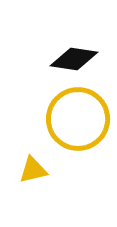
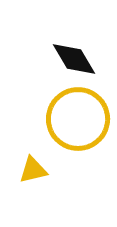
black diamond: rotated 51 degrees clockwise
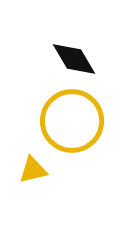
yellow circle: moved 6 px left, 2 px down
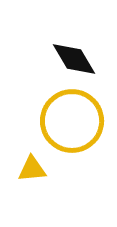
yellow triangle: moved 1 px left, 1 px up; rotated 8 degrees clockwise
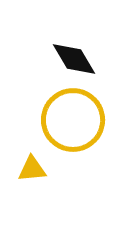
yellow circle: moved 1 px right, 1 px up
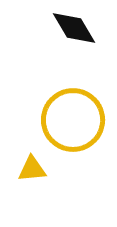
black diamond: moved 31 px up
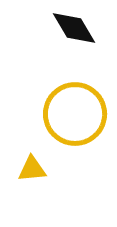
yellow circle: moved 2 px right, 6 px up
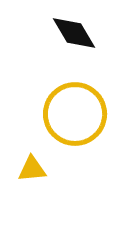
black diamond: moved 5 px down
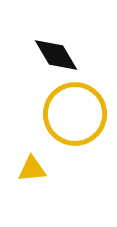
black diamond: moved 18 px left, 22 px down
